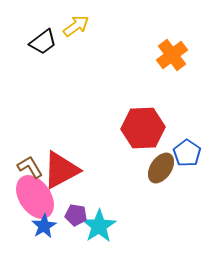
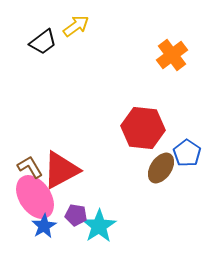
red hexagon: rotated 9 degrees clockwise
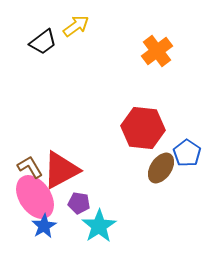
orange cross: moved 15 px left, 4 px up
purple pentagon: moved 3 px right, 12 px up
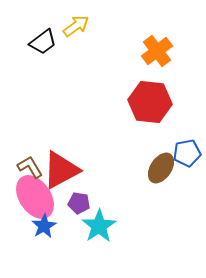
red hexagon: moved 7 px right, 26 px up
blue pentagon: rotated 28 degrees clockwise
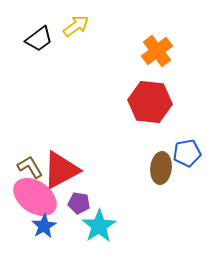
black trapezoid: moved 4 px left, 3 px up
brown ellipse: rotated 28 degrees counterclockwise
pink ellipse: rotated 21 degrees counterclockwise
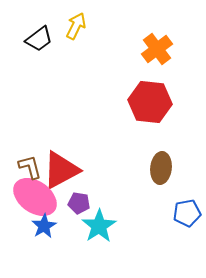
yellow arrow: rotated 28 degrees counterclockwise
orange cross: moved 2 px up
blue pentagon: moved 60 px down
brown L-shape: rotated 16 degrees clockwise
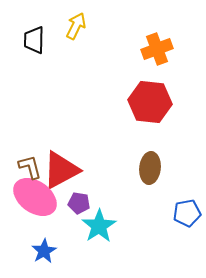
black trapezoid: moved 5 px left, 1 px down; rotated 128 degrees clockwise
orange cross: rotated 16 degrees clockwise
brown ellipse: moved 11 px left
blue star: moved 25 px down
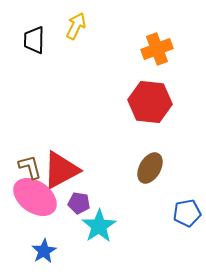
brown ellipse: rotated 24 degrees clockwise
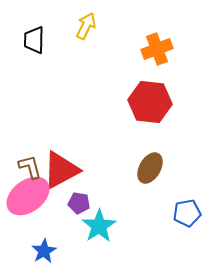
yellow arrow: moved 10 px right
pink ellipse: moved 7 px left, 1 px up; rotated 72 degrees counterclockwise
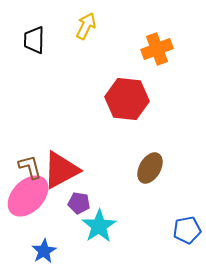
red hexagon: moved 23 px left, 3 px up
pink ellipse: rotated 9 degrees counterclockwise
blue pentagon: moved 17 px down
